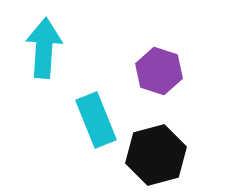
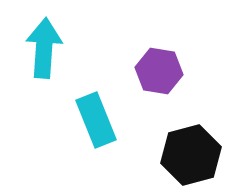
purple hexagon: rotated 9 degrees counterclockwise
black hexagon: moved 35 px right
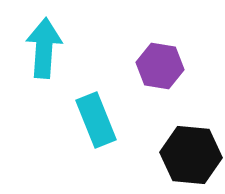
purple hexagon: moved 1 px right, 5 px up
black hexagon: rotated 20 degrees clockwise
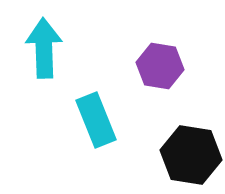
cyan arrow: rotated 6 degrees counterclockwise
black hexagon: rotated 4 degrees clockwise
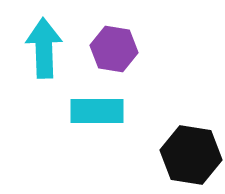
purple hexagon: moved 46 px left, 17 px up
cyan rectangle: moved 1 px right, 9 px up; rotated 68 degrees counterclockwise
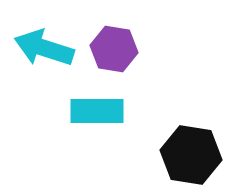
cyan arrow: rotated 70 degrees counterclockwise
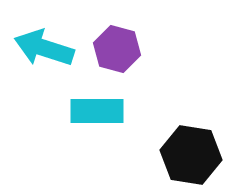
purple hexagon: moved 3 px right; rotated 6 degrees clockwise
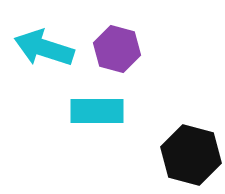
black hexagon: rotated 6 degrees clockwise
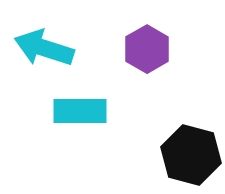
purple hexagon: moved 30 px right; rotated 15 degrees clockwise
cyan rectangle: moved 17 px left
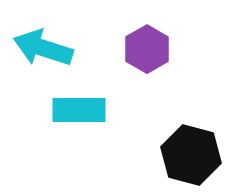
cyan arrow: moved 1 px left
cyan rectangle: moved 1 px left, 1 px up
